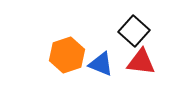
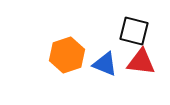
black square: rotated 28 degrees counterclockwise
blue triangle: moved 4 px right
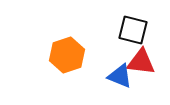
black square: moved 1 px left, 1 px up
blue triangle: moved 15 px right, 12 px down
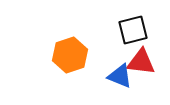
black square: rotated 28 degrees counterclockwise
orange hexagon: moved 3 px right
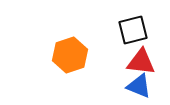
blue triangle: moved 19 px right, 10 px down
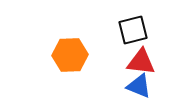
orange hexagon: rotated 16 degrees clockwise
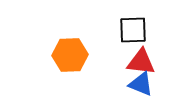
black square: rotated 12 degrees clockwise
blue triangle: moved 2 px right, 2 px up
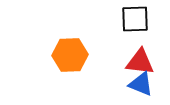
black square: moved 2 px right, 11 px up
red triangle: moved 1 px left
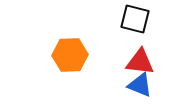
black square: rotated 16 degrees clockwise
blue triangle: moved 1 px left, 1 px down
